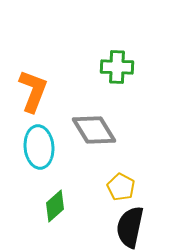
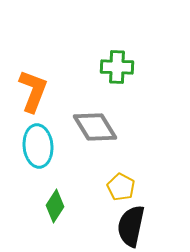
gray diamond: moved 1 px right, 3 px up
cyan ellipse: moved 1 px left, 1 px up
green diamond: rotated 16 degrees counterclockwise
black semicircle: moved 1 px right, 1 px up
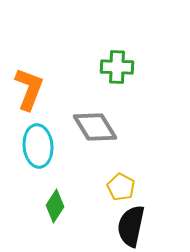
orange L-shape: moved 4 px left, 2 px up
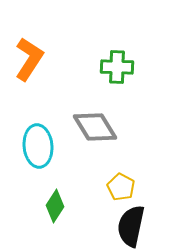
orange L-shape: moved 30 px up; rotated 12 degrees clockwise
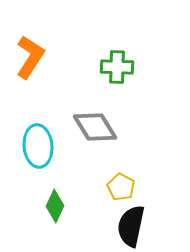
orange L-shape: moved 1 px right, 2 px up
green diamond: rotated 8 degrees counterclockwise
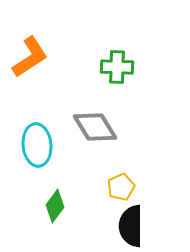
orange L-shape: rotated 24 degrees clockwise
cyan ellipse: moved 1 px left, 1 px up
yellow pentagon: rotated 20 degrees clockwise
green diamond: rotated 12 degrees clockwise
black semicircle: rotated 12 degrees counterclockwise
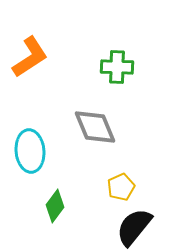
gray diamond: rotated 9 degrees clockwise
cyan ellipse: moved 7 px left, 6 px down
black semicircle: moved 3 px right, 1 px down; rotated 39 degrees clockwise
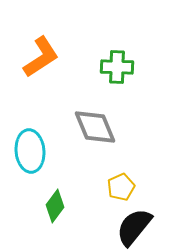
orange L-shape: moved 11 px right
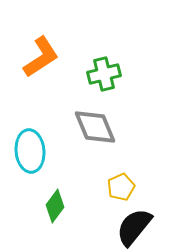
green cross: moved 13 px left, 7 px down; rotated 16 degrees counterclockwise
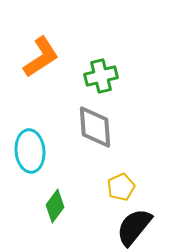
green cross: moved 3 px left, 2 px down
gray diamond: rotated 18 degrees clockwise
